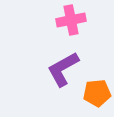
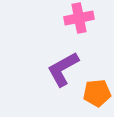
pink cross: moved 8 px right, 2 px up
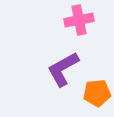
pink cross: moved 2 px down
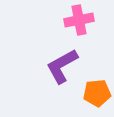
purple L-shape: moved 1 px left, 3 px up
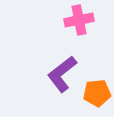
purple L-shape: moved 8 px down; rotated 9 degrees counterclockwise
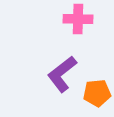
pink cross: moved 1 px left, 1 px up; rotated 12 degrees clockwise
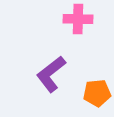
purple L-shape: moved 11 px left
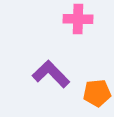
purple L-shape: rotated 84 degrees clockwise
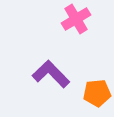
pink cross: moved 2 px left; rotated 32 degrees counterclockwise
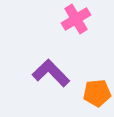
purple L-shape: moved 1 px up
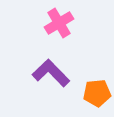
pink cross: moved 17 px left, 4 px down
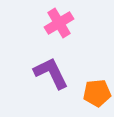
purple L-shape: rotated 18 degrees clockwise
